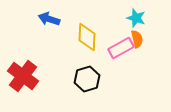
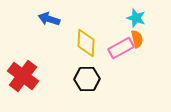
yellow diamond: moved 1 px left, 6 px down
black hexagon: rotated 15 degrees clockwise
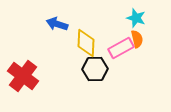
blue arrow: moved 8 px right, 5 px down
black hexagon: moved 8 px right, 10 px up
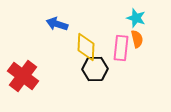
yellow diamond: moved 4 px down
pink rectangle: rotated 55 degrees counterclockwise
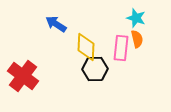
blue arrow: moved 1 px left; rotated 15 degrees clockwise
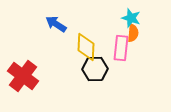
cyan star: moved 5 px left
orange semicircle: moved 4 px left, 6 px up; rotated 18 degrees clockwise
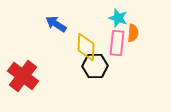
cyan star: moved 13 px left
pink rectangle: moved 4 px left, 5 px up
black hexagon: moved 3 px up
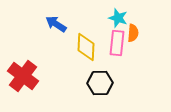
black hexagon: moved 5 px right, 17 px down
